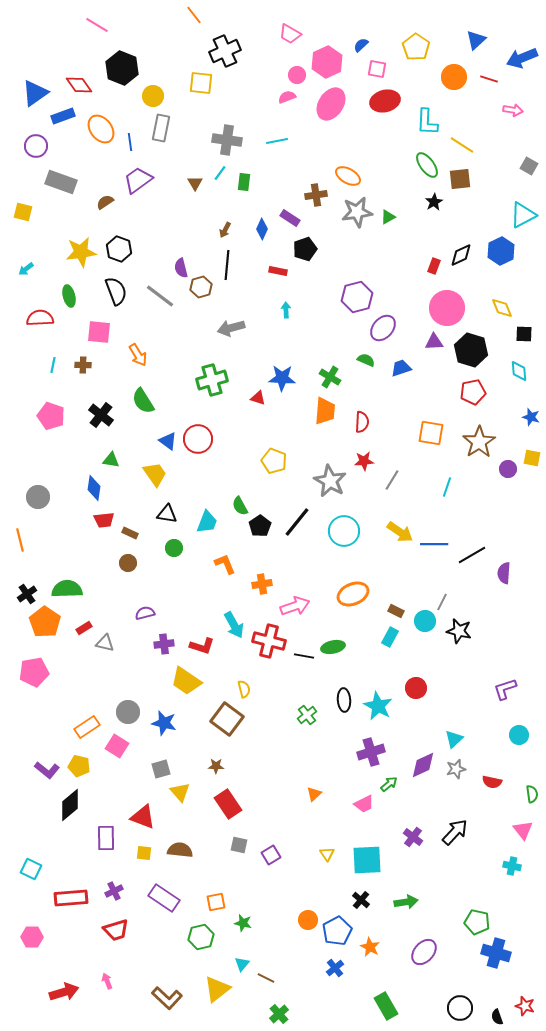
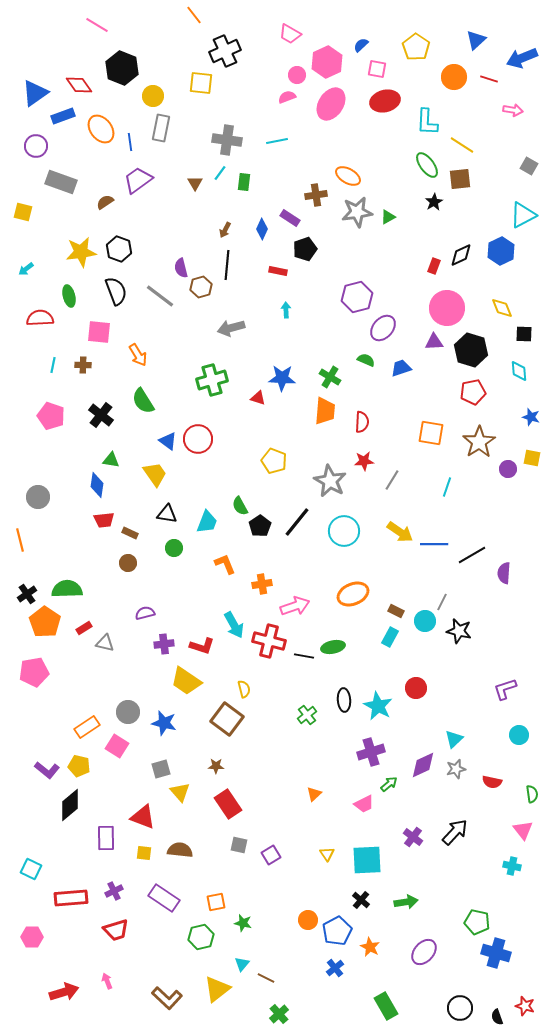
blue diamond at (94, 488): moved 3 px right, 3 px up
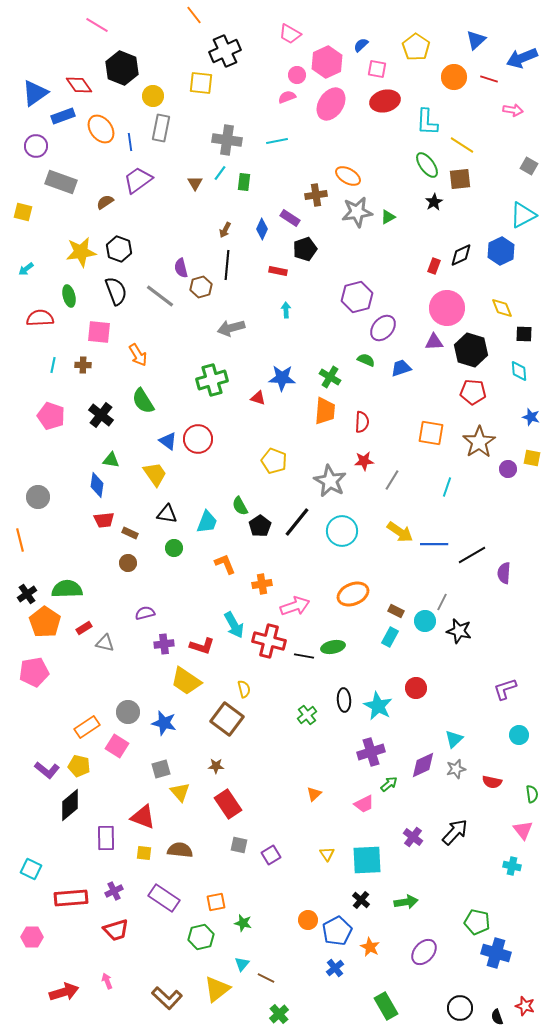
red pentagon at (473, 392): rotated 15 degrees clockwise
cyan circle at (344, 531): moved 2 px left
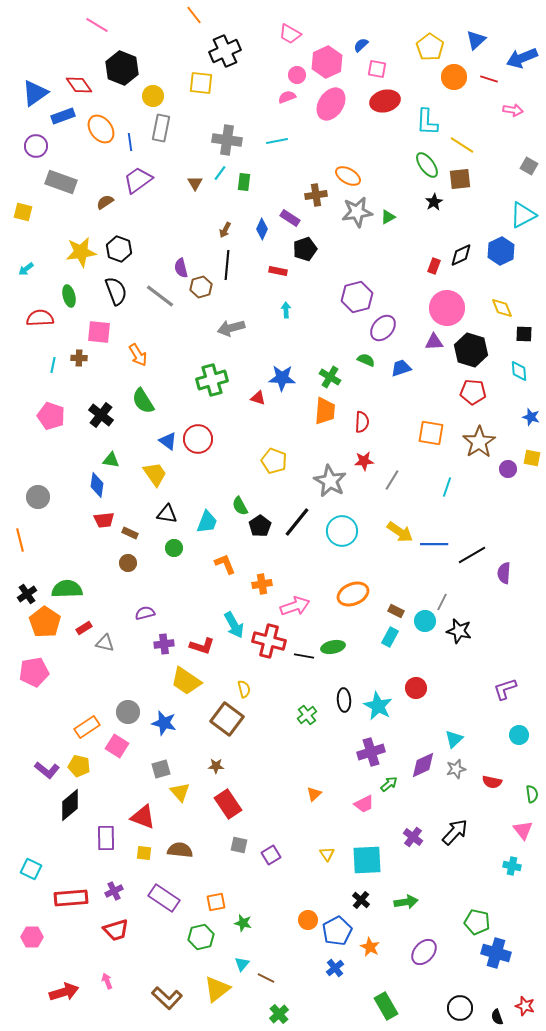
yellow pentagon at (416, 47): moved 14 px right
brown cross at (83, 365): moved 4 px left, 7 px up
